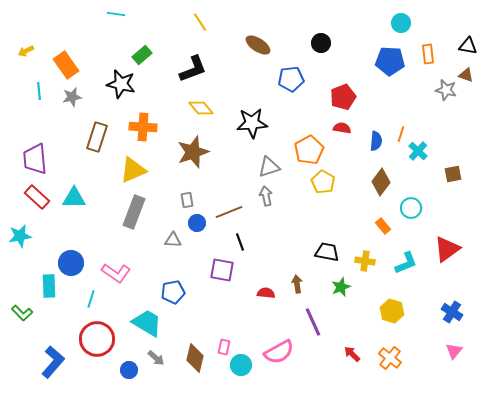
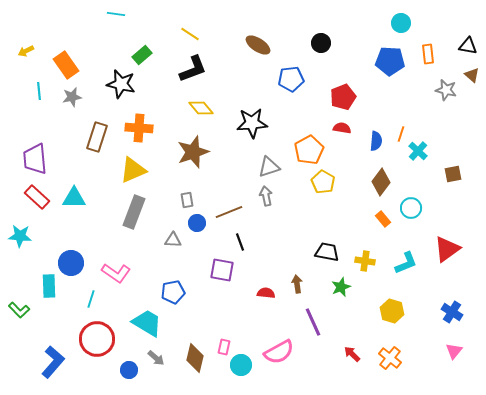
yellow line at (200, 22): moved 10 px left, 12 px down; rotated 24 degrees counterclockwise
brown triangle at (466, 75): moved 6 px right; rotated 21 degrees clockwise
orange cross at (143, 127): moved 4 px left, 1 px down
orange rectangle at (383, 226): moved 7 px up
cyan star at (20, 236): rotated 15 degrees clockwise
green L-shape at (22, 313): moved 3 px left, 3 px up
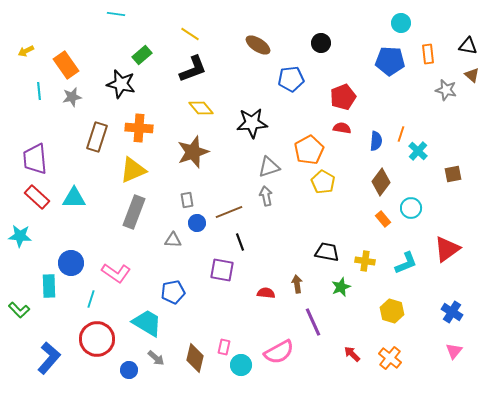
blue L-shape at (53, 362): moved 4 px left, 4 px up
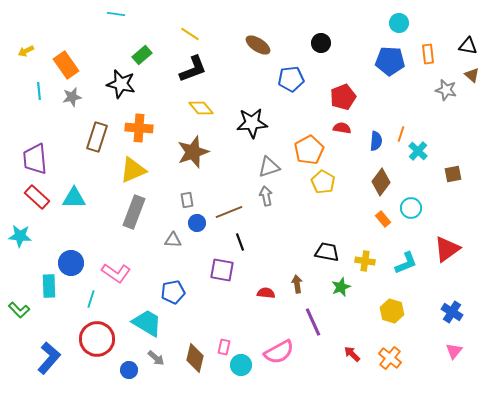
cyan circle at (401, 23): moved 2 px left
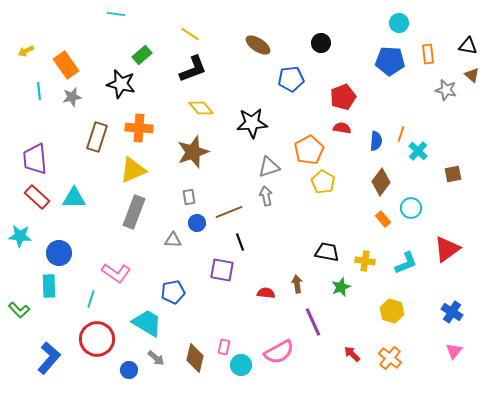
gray rectangle at (187, 200): moved 2 px right, 3 px up
blue circle at (71, 263): moved 12 px left, 10 px up
